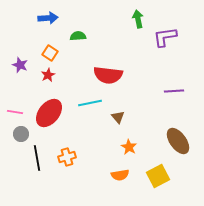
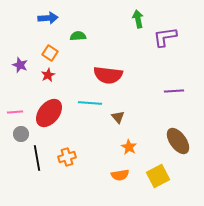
cyan line: rotated 15 degrees clockwise
pink line: rotated 14 degrees counterclockwise
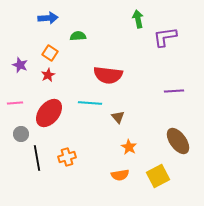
pink line: moved 9 px up
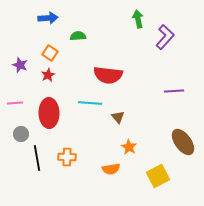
purple L-shape: rotated 140 degrees clockwise
red ellipse: rotated 40 degrees counterclockwise
brown ellipse: moved 5 px right, 1 px down
orange cross: rotated 18 degrees clockwise
orange semicircle: moved 9 px left, 6 px up
